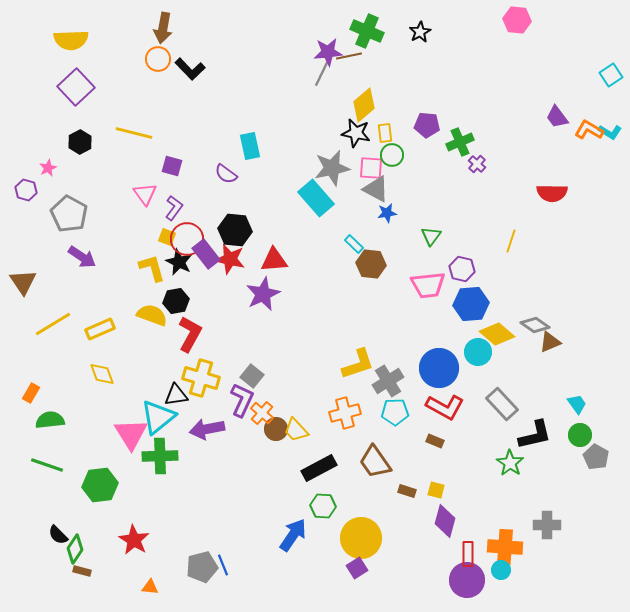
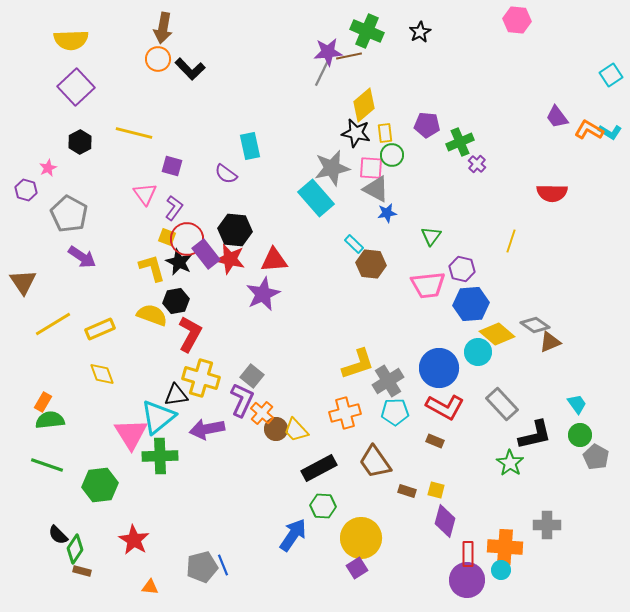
orange rectangle at (31, 393): moved 12 px right, 9 px down
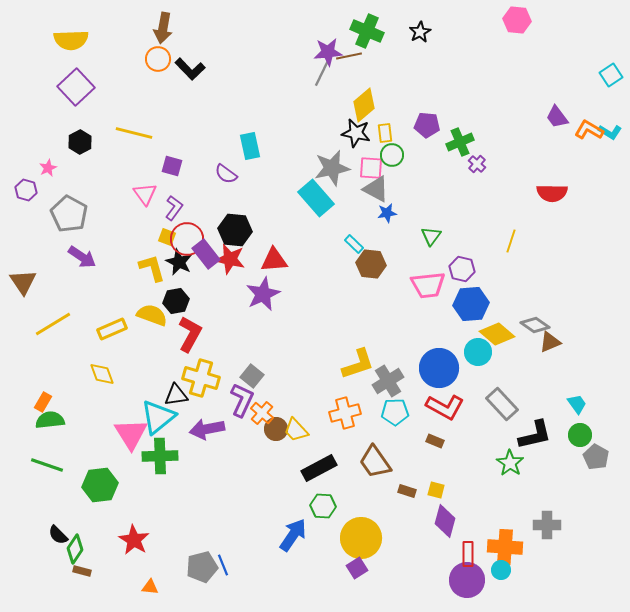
yellow rectangle at (100, 329): moved 12 px right
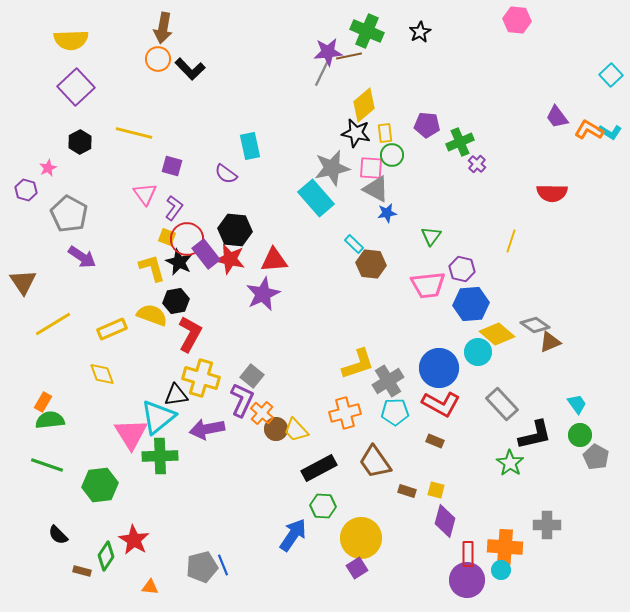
cyan square at (611, 75): rotated 10 degrees counterclockwise
red L-shape at (445, 407): moved 4 px left, 3 px up
green diamond at (75, 549): moved 31 px right, 7 px down
